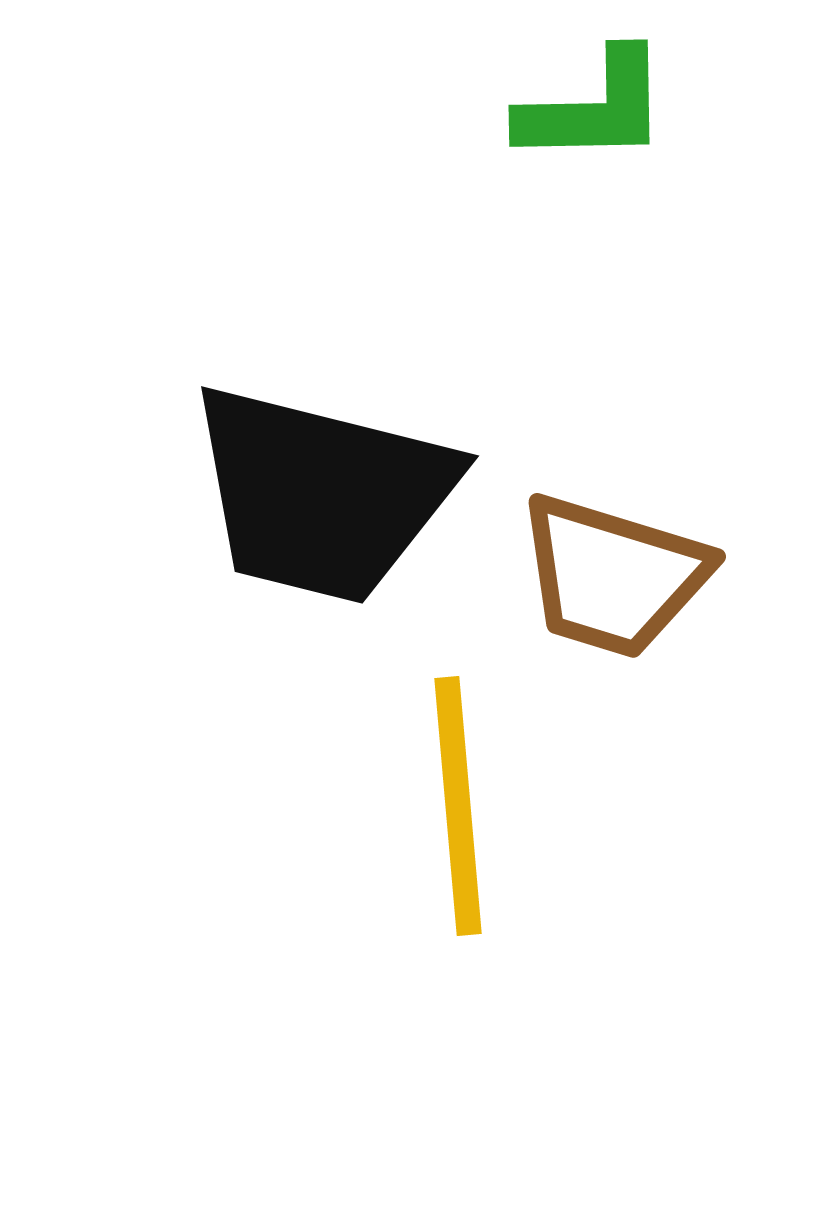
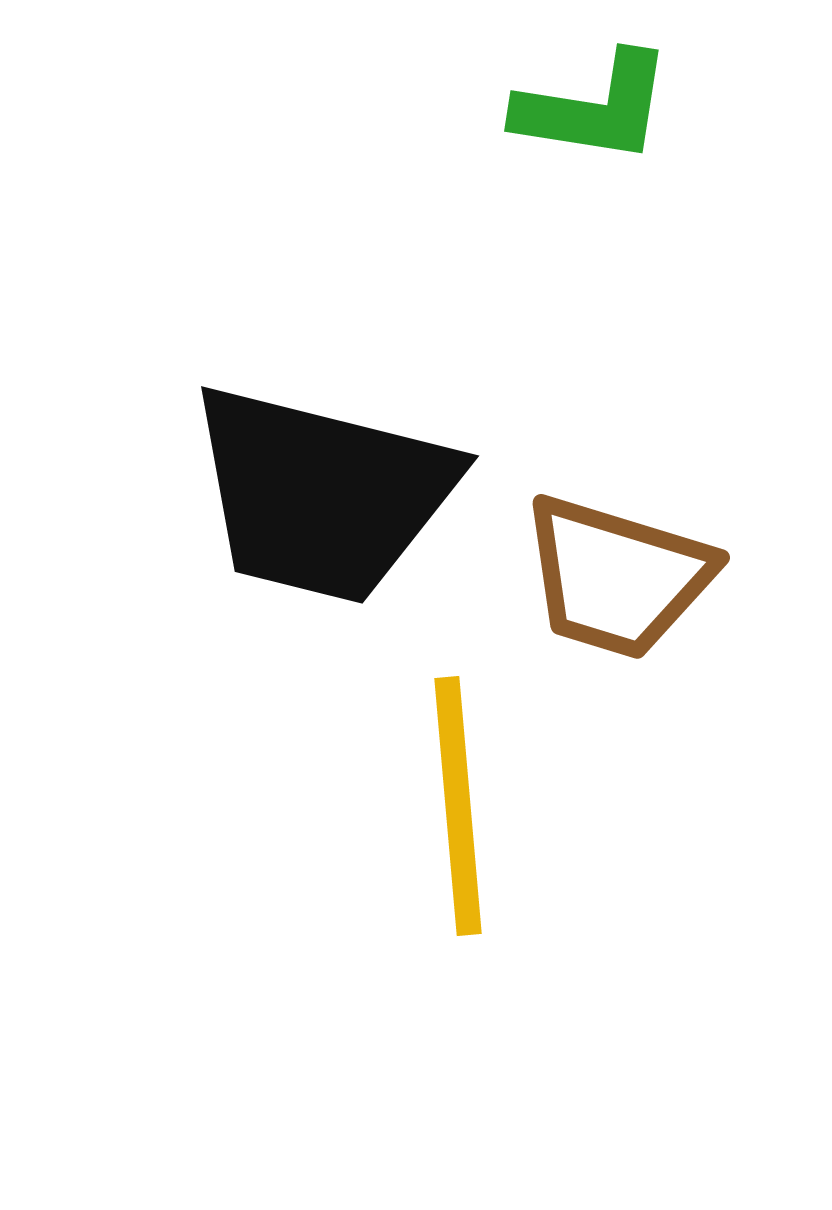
green L-shape: rotated 10 degrees clockwise
brown trapezoid: moved 4 px right, 1 px down
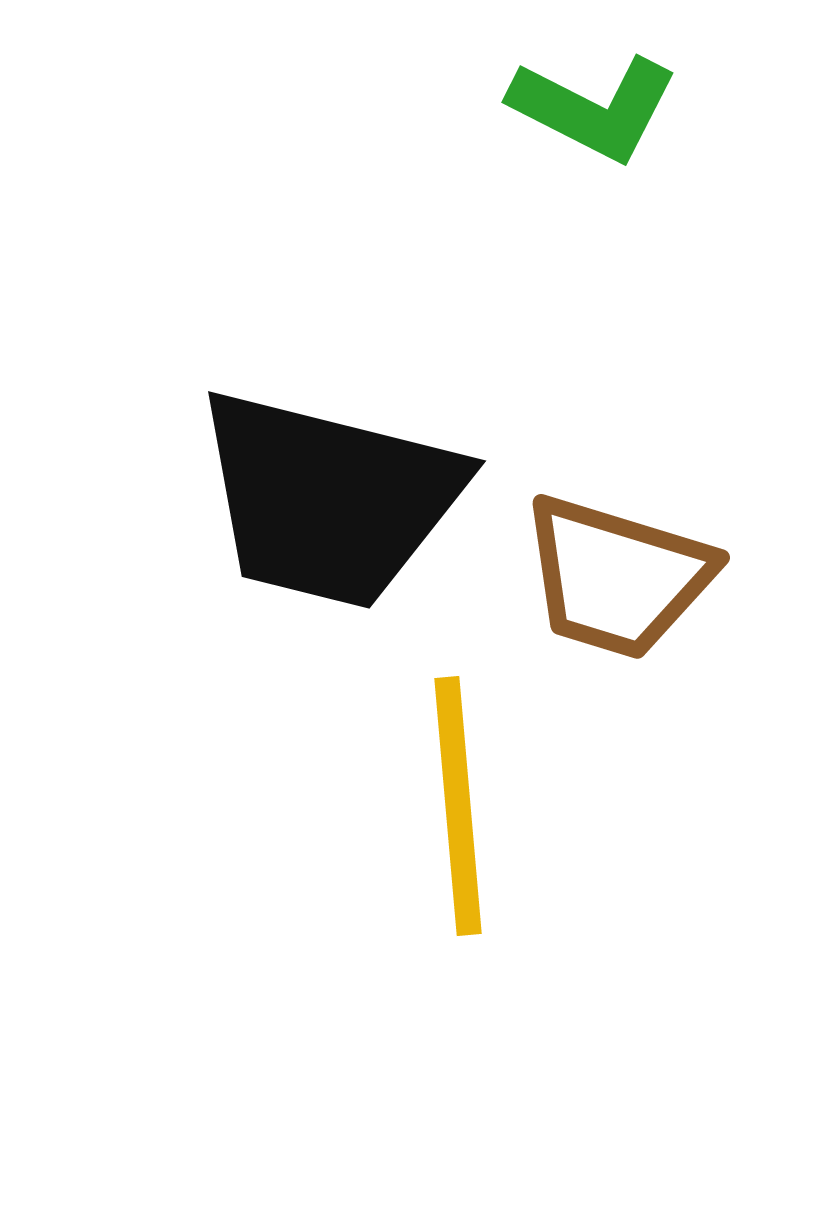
green L-shape: rotated 18 degrees clockwise
black trapezoid: moved 7 px right, 5 px down
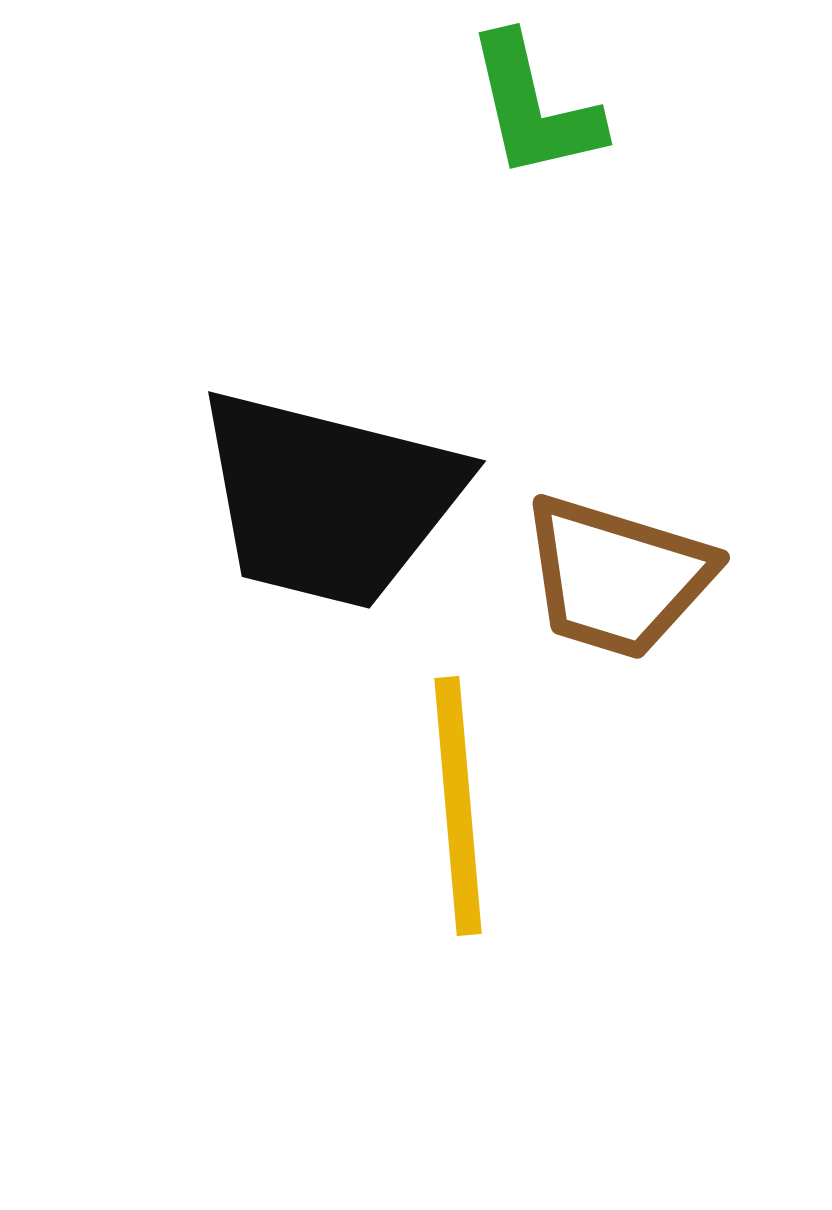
green L-shape: moved 60 px left, 1 px up; rotated 50 degrees clockwise
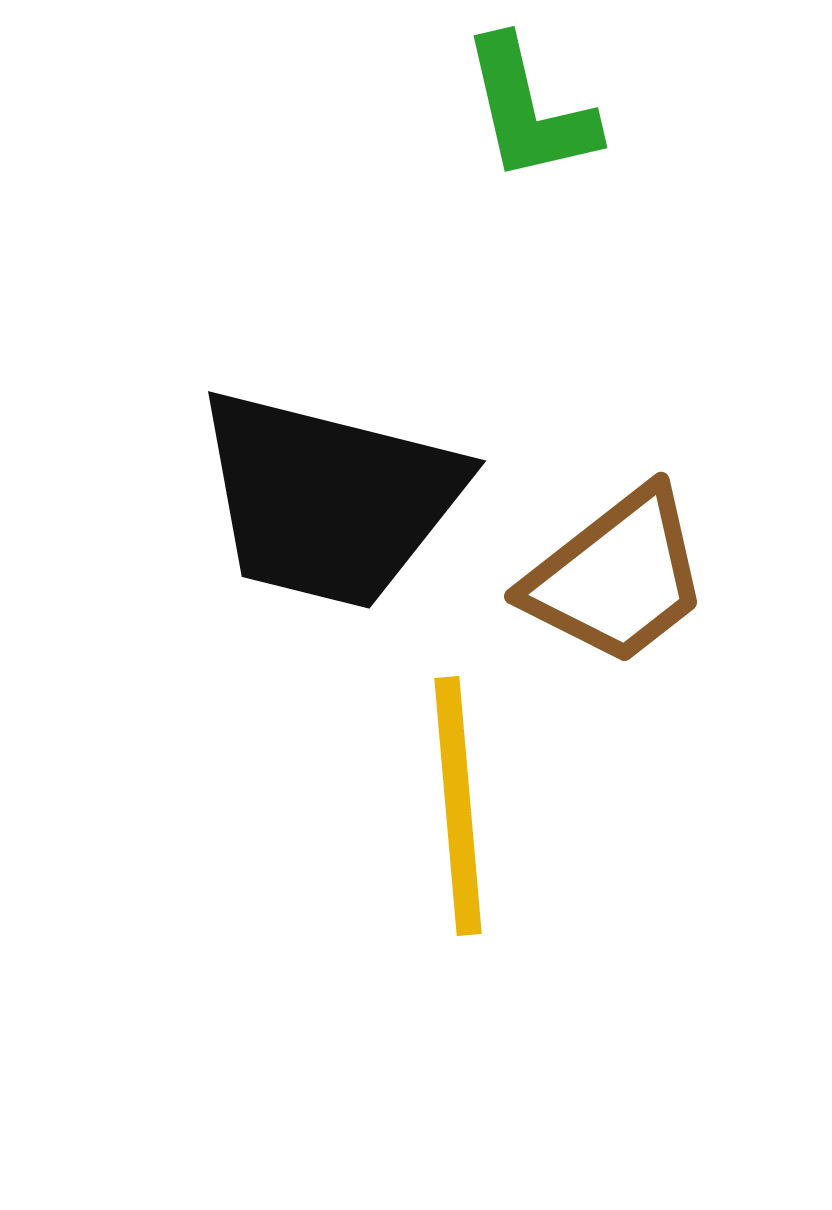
green L-shape: moved 5 px left, 3 px down
brown trapezoid: rotated 55 degrees counterclockwise
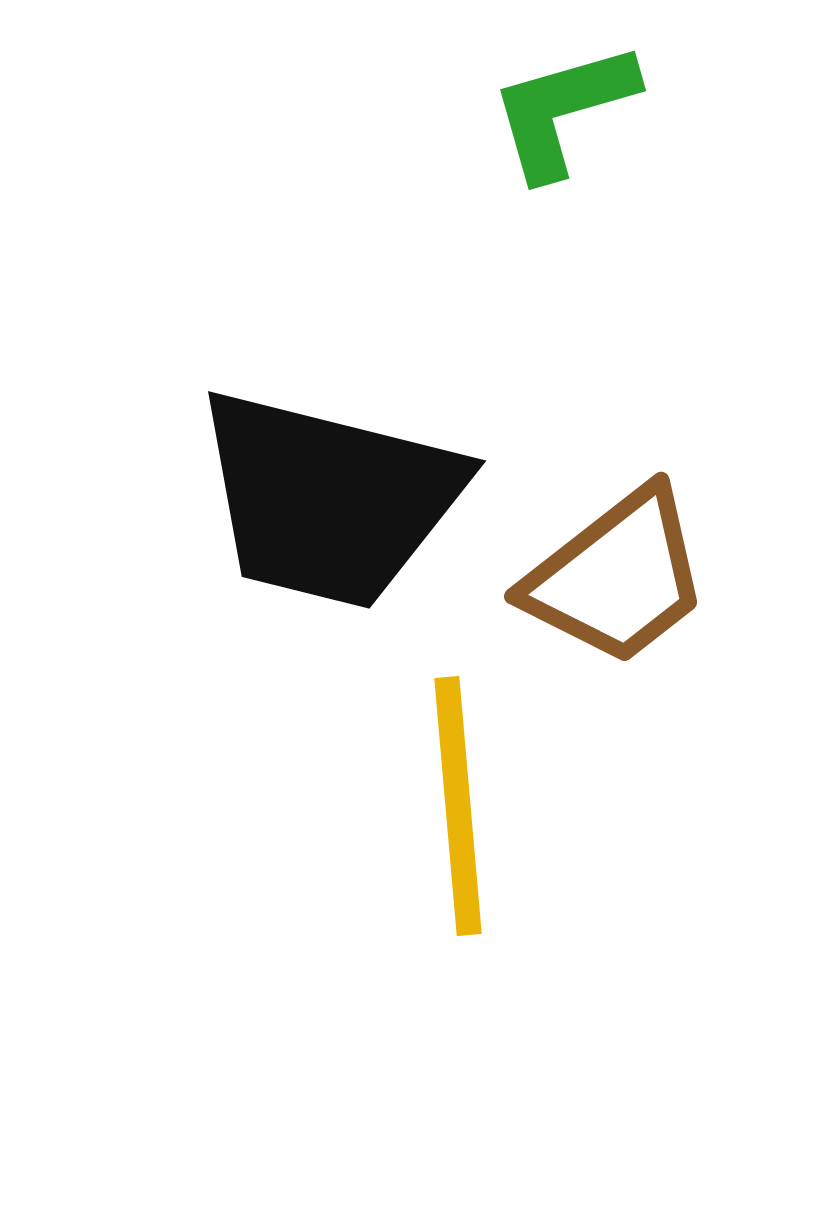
green L-shape: moved 34 px right; rotated 87 degrees clockwise
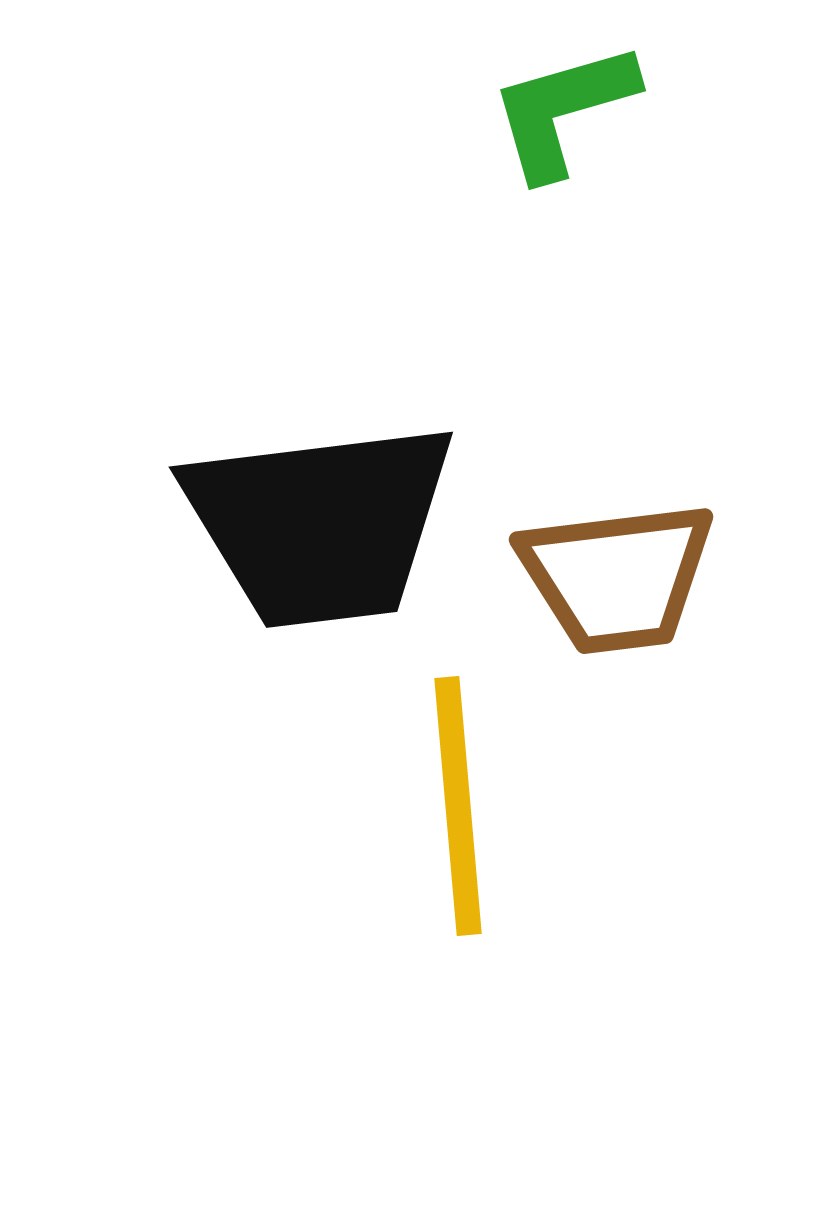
black trapezoid: moved 9 px left, 25 px down; rotated 21 degrees counterclockwise
brown trapezoid: rotated 31 degrees clockwise
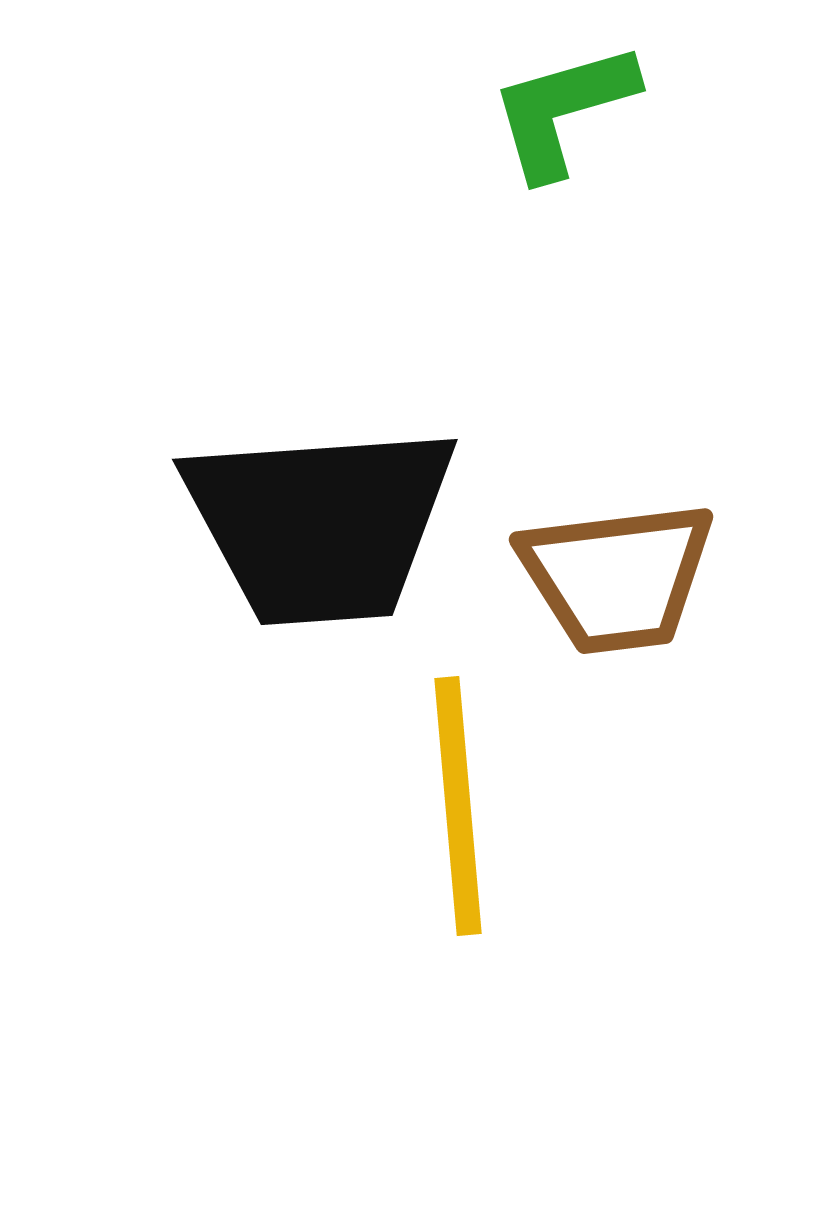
black trapezoid: rotated 3 degrees clockwise
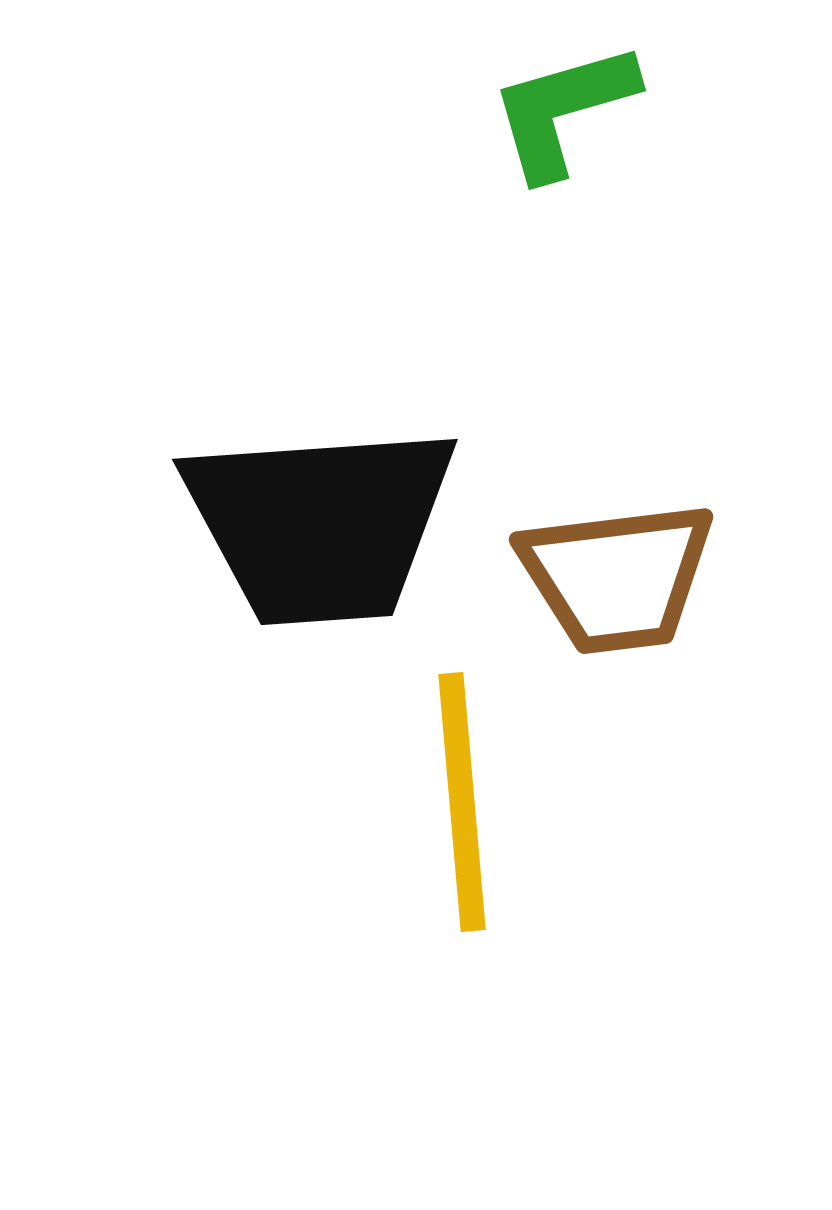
yellow line: moved 4 px right, 4 px up
